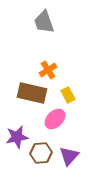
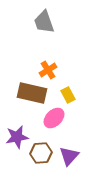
pink ellipse: moved 1 px left, 1 px up
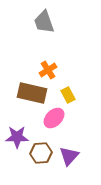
purple star: rotated 10 degrees clockwise
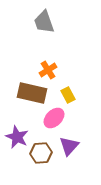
purple star: rotated 25 degrees clockwise
purple triangle: moved 10 px up
